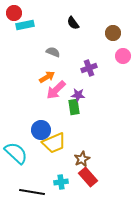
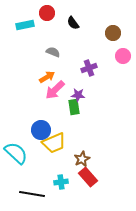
red circle: moved 33 px right
pink arrow: moved 1 px left
black line: moved 2 px down
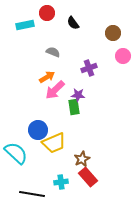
blue circle: moved 3 px left
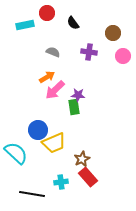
purple cross: moved 16 px up; rotated 28 degrees clockwise
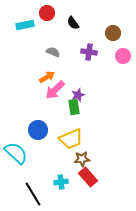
purple star: rotated 24 degrees counterclockwise
yellow trapezoid: moved 17 px right, 4 px up
brown star: rotated 21 degrees clockwise
black line: moved 1 px right; rotated 50 degrees clockwise
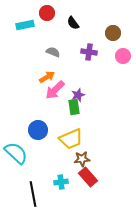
black line: rotated 20 degrees clockwise
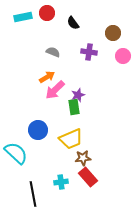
cyan rectangle: moved 2 px left, 8 px up
brown star: moved 1 px right, 1 px up
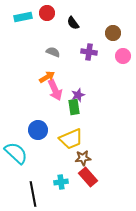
pink arrow: rotated 70 degrees counterclockwise
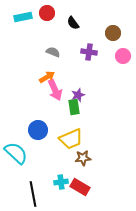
red rectangle: moved 8 px left, 10 px down; rotated 18 degrees counterclockwise
